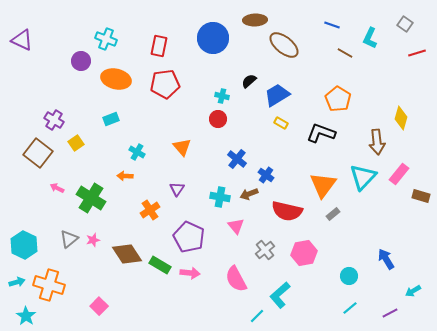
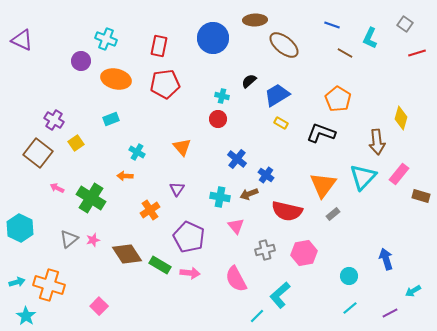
cyan hexagon at (24, 245): moved 4 px left, 17 px up
gray cross at (265, 250): rotated 24 degrees clockwise
blue arrow at (386, 259): rotated 15 degrees clockwise
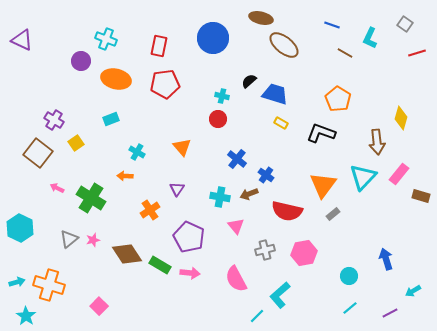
brown ellipse at (255, 20): moved 6 px right, 2 px up; rotated 15 degrees clockwise
blue trapezoid at (277, 95): moved 2 px left, 1 px up; rotated 48 degrees clockwise
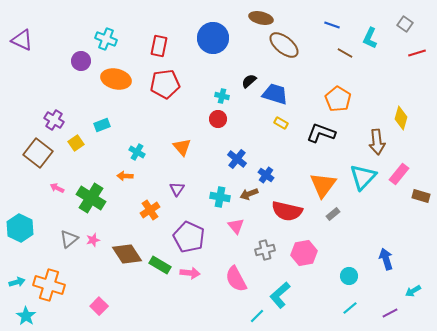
cyan rectangle at (111, 119): moved 9 px left, 6 px down
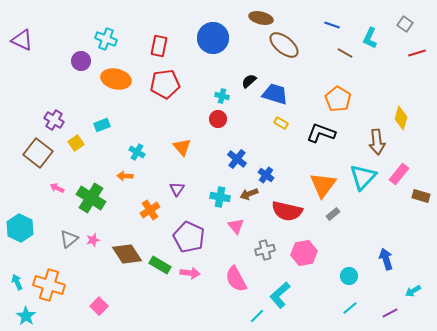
cyan arrow at (17, 282): rotated 98 degrees counterclockwise
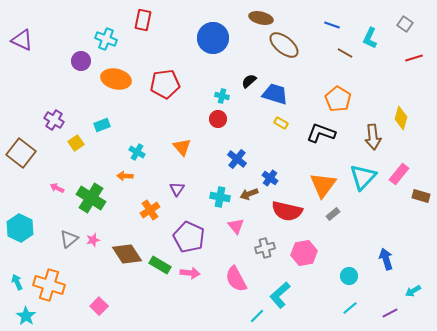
red rectangle at (159, 46): moved 16 px left, 26 px up
red line at (417, 53): moved 3 px left, 5 px down
brown arrow at (377, 142): moved 4 px left, 5 px up
brown square at (38, 153): moved 17 px left
blue cross at (266, 175): moved 4 px right, 3 px down
gray cross at (265, 250): moved 2 px up
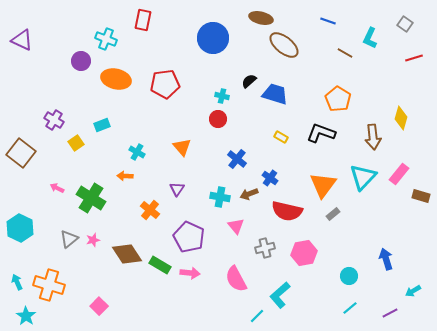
blue line at (332, 25): moved 4 px left, 4 px up
yellow rectangle at (281, 123): moved 14 px down
orange cross at (150, 210): rotated 18 degrees counterclockwise
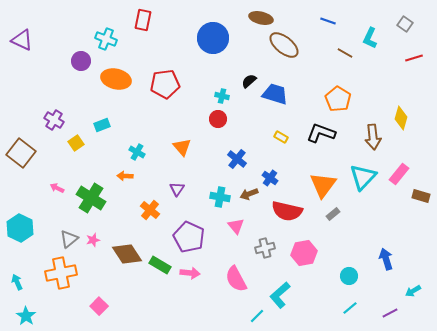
orange cross at (49, 285): moved 12 px right, 12 px up; rotated 28 degrees counterclockwise
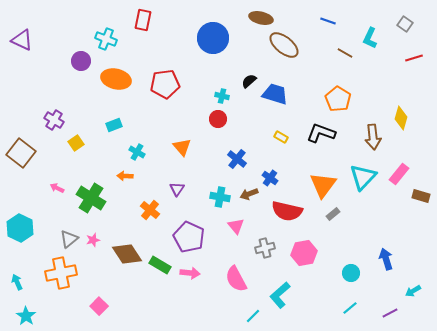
cyan rectangle at (102, 125): moved 12 px right
cyan circle at (349, 276): moved 2 px right, 3 px up
cyan line at (257, 316): moved 4 px left
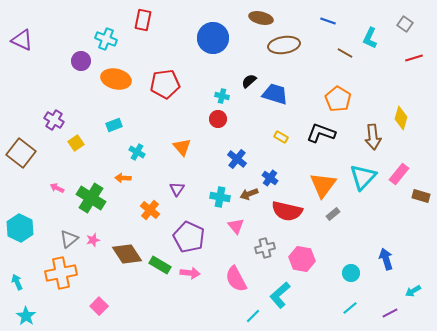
brown ellipse at (284, 45): rotated 48 degrees counterclockwise
orange arrow at (125, 176): moved 2 px left, 2 px down
pink hexagon at (304, 253): moved 2 px left, 6 px down; rotated 20 degrees clockwise
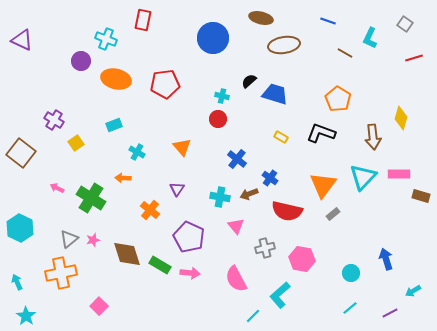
pink rectangle at (399, 174): rotated 50 degrees clockwise
brown diamond at (127, 254): rotated 16 degrees clockwise
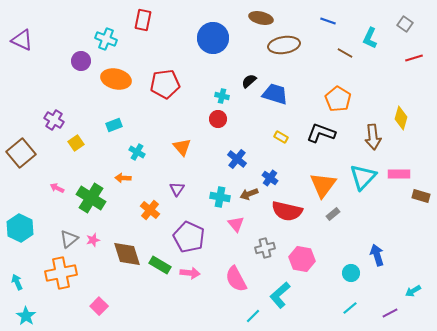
brown square at (21, 153): rotated 12 degrees clockwise
pink triangle at (236, 226): moved 2 px up
blue arrow at (386, 259): moved 9 px left, 4 px up
